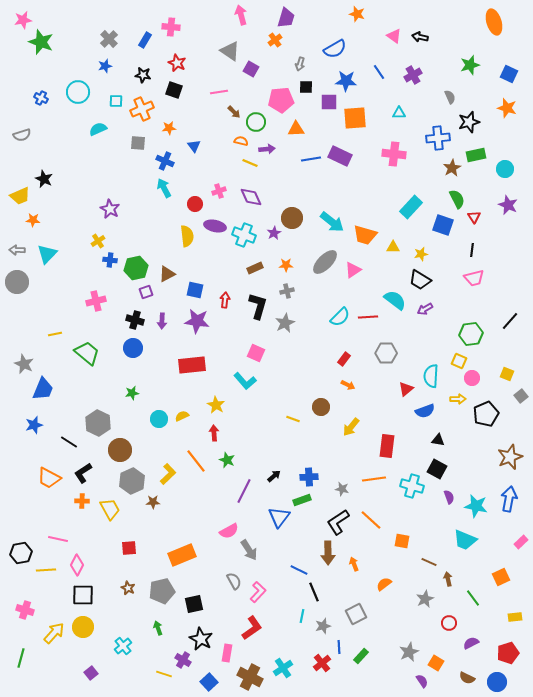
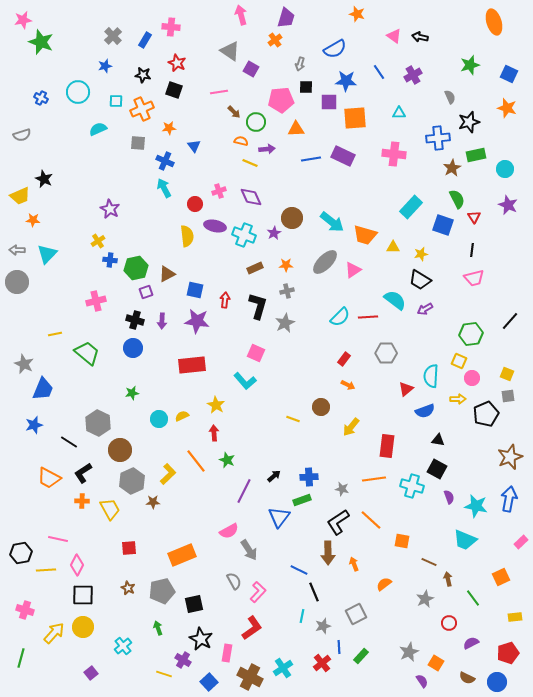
gray cross at (109, 39): moved 4 px right, 3 px up
purple rectangle at (340, 156): moved 3 px right
gray square at (521, 396): moved 13 px left; rotated 32 degrees clockwise
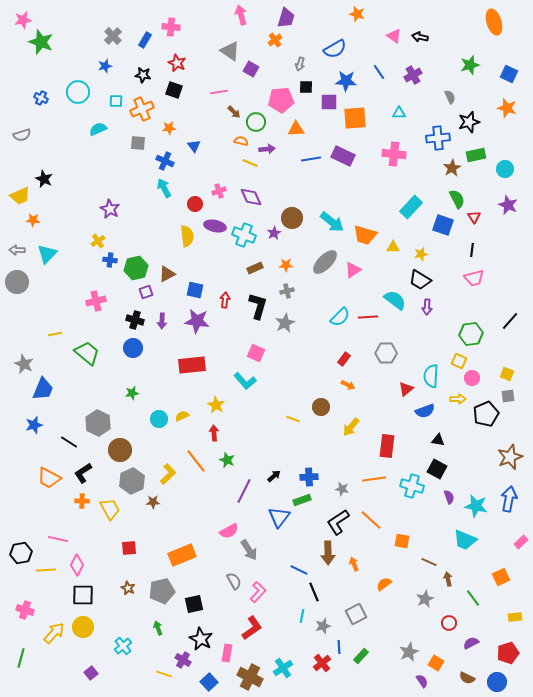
purple arrow at (425, 309): moved 2 px right, 2 px up; rotated 56 degrees counterclockwise
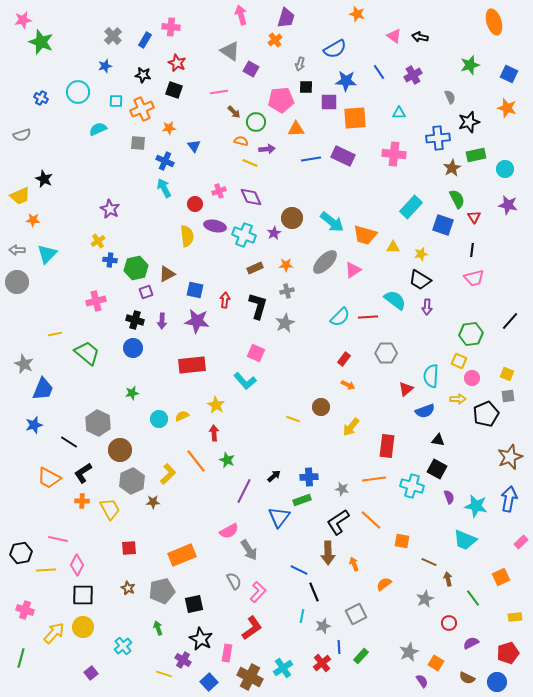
purple star at (508, 205): rotated 12 degrees counterclockwise
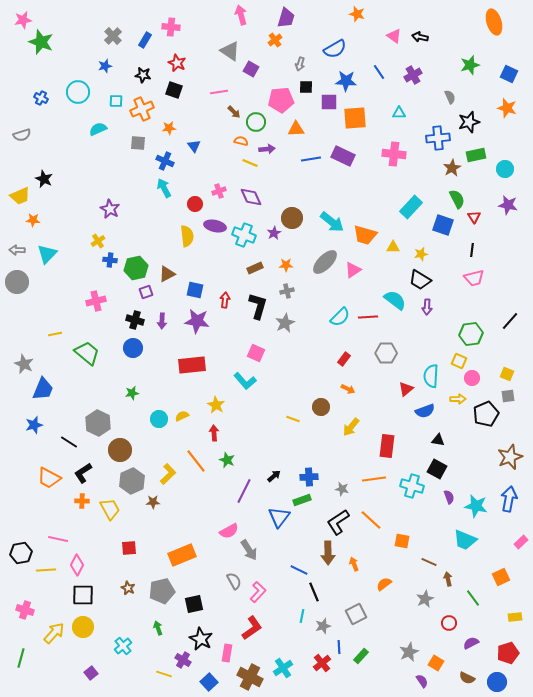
orange arrow at (348, 385): moved 4 px down
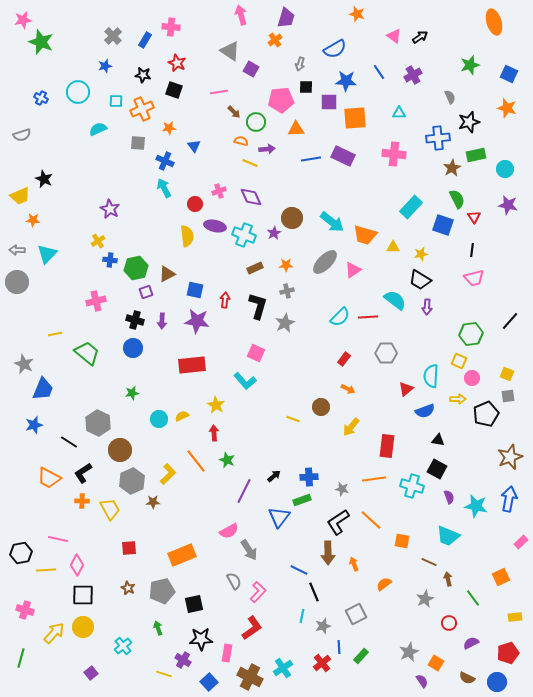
black arrow at (420, 37): rotated 133 degrees clockwise
cyan trapezoid at (465, 540): moved 17 px left, 4 px up
black star at (201, 639): rotated 30 degrees counterclockwise
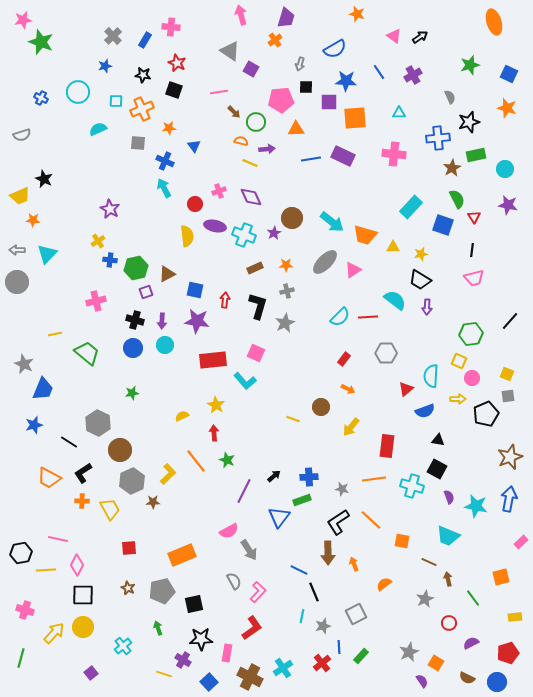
red rectangle at (192, 365): moved 21 px right, 5 px up
cyan circle at (159, 419): moved 6 px right, 74 px up
orange square at (501, 577): rotated 12 degrees clockwise
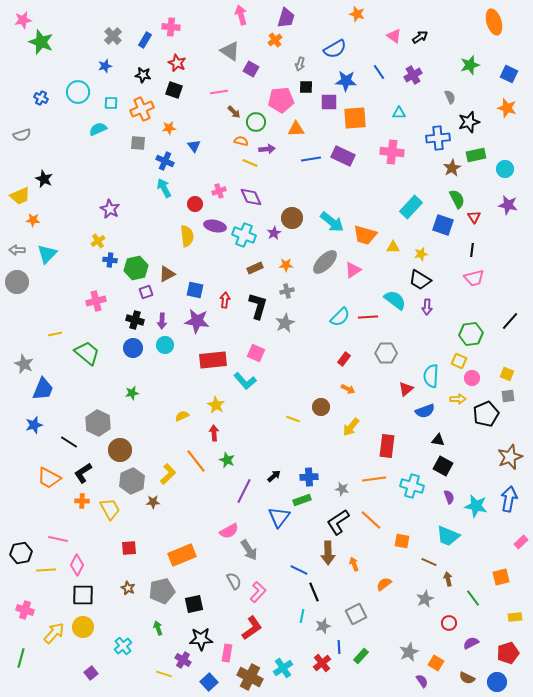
cyan square at (116, 101): moved 5 px left, 2 px down
pink cross at (394, 154): moved 2 px left, 2 px up
black square at (437, 469): moved 6 px right, 3 px up
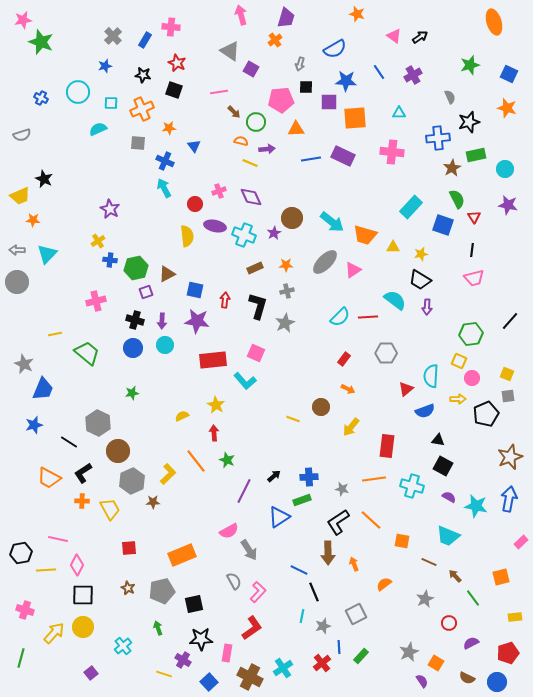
brown circle at (120, 450): moved 2 px left, 1 px down
purple semicircle at (449, 497): rotated 40 degrees counterclockwise
blue triangle at (279, 517): rotated 20 degrees clockwise
brown arrow at (448, 579): moved 7 px right, 3 px up; rotated 32 degrees counterclockwise
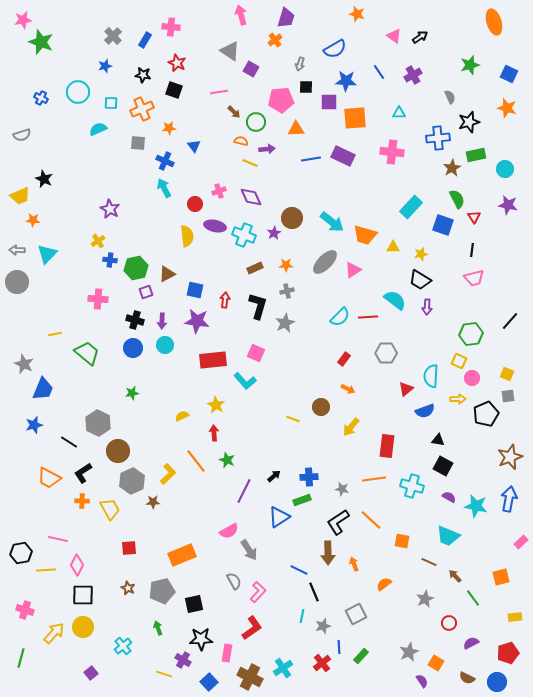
pink cross at (96, 301): moved 2 px right, 2 px up; rotated 18 degrees clockwise
